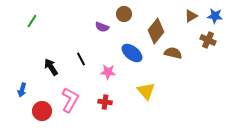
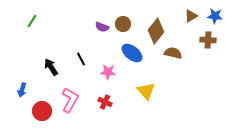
brown circle: moved 1 px left, 10 px down
brown cross: rotated 21 degrees counterclockwise
red cross: rotated 16 degrees clockwise
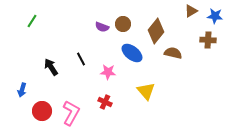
brown triangle: moved 5 px up
pink L-shape: moved 1 px right, 13 px down
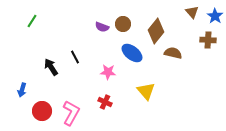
brown triangle: moved 1 px right, 1 px down; rotated 40 degrees counterclockwise
blue star: rotated 28 degrees clockwise
black line: moved 6 px left, 2 px up
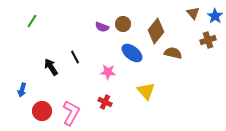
brown triangle: moved 1 px right, 1 px down
brown cross: rotated 21 degrees counterclockwise
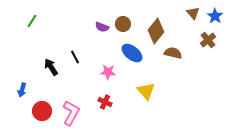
brown cross: rotated 21 degrees counterclockwise
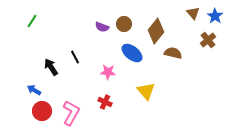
brown circle: moved 1 px right
blue arrow: moved 12 px right; rotated 104 degrees clockwise
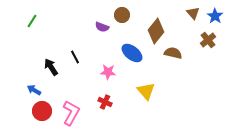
brown circle: moved 2 px left, 9 px up
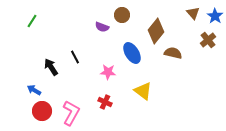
blue ellipse: rotated 20 degrees clockwise
yellow triangle: moved 3 px left; rotated 12 degrees counterclockwise
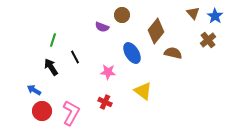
green line: moved 21 px right, 19 px down; rotated 16 degrees counterclockwise
